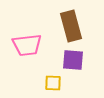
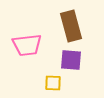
purple square: moved 2 px left
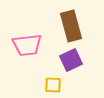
purple square: rotated 30 degrees counterclockwise
yellow square: moved 2 px down
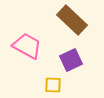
brown rectangle: moved 1 px right, 6 px up; rotated 32 degrees counterclockwise
pink trapezoid: moved 1 px down; rotated 144 degrees counterclockwise
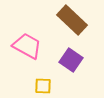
purple square: rotated 30 degrees counterclockwise
yellow square: moved 10 px left, 1 px down
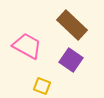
brown rectangle: moved 5 px down
yellow square: moved 1 px left; rotated 18 degrees clockwise
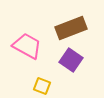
brown rectangle: moved 1 px left, 3 px down; rotated 64 degrees counterclockwise
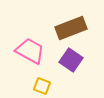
pink trapezoid: moved 3 px right, 5 px down
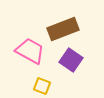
brown rectangle: moved 8 px left, 1 px down
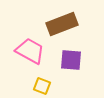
brown rectangle: moved 1 px left, 5 px up
purple square: rotated 30 degrees counterclockwise
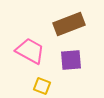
brown rectangle: moved 7 px right
purple square: rotated 10 degrees counterclockwise
